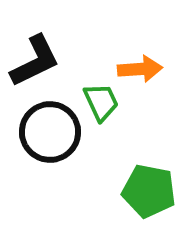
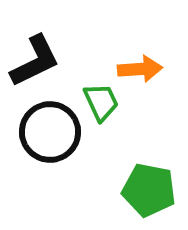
green pentagon: moved 1 px up
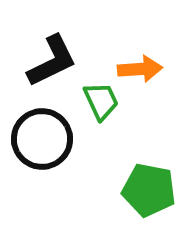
black L-shape: moved 17 px right
green trapezoid: moved 1 px up
black circle: moved 8 px left, 7 px down
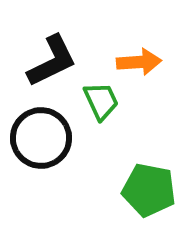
orange arrow: moved 1 px left, 7 px up
black circle: moved 1 px left, 1 px up
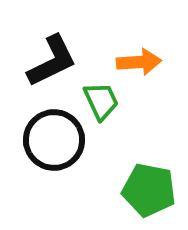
black circle: moved 13 px right, 2 px down
